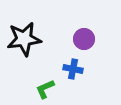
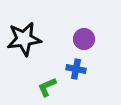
blue cross: moved 3 px right
green L-shape: moved 2 px right, 2 px up
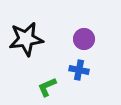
black star: moved 2 px right
blue cross: moved 3 px right, 1 px down
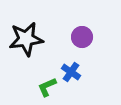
purple circle: moved 2 px left, 2 px up
blue cross: moved 8 px left, 2 px down; rotated 24 degrees clockwise
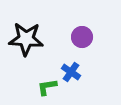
black star: rotated 12 degrees clockwise
green L-shape: rotated 15 degrees clockwise
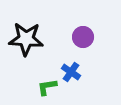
purple circle: moved 1 px right
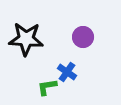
blue cross: moved 4 px left
